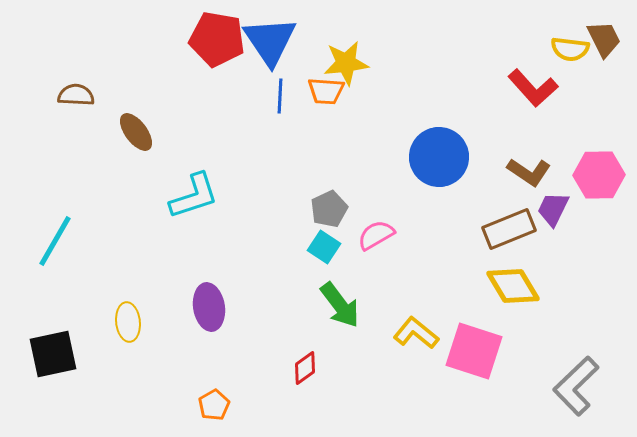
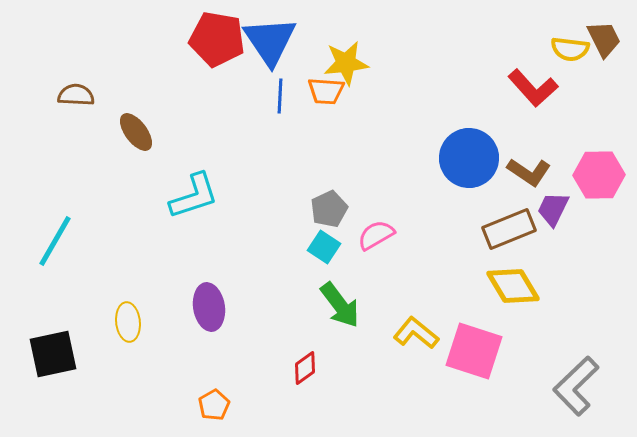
blue circle: moved 30 px right, 1 px down
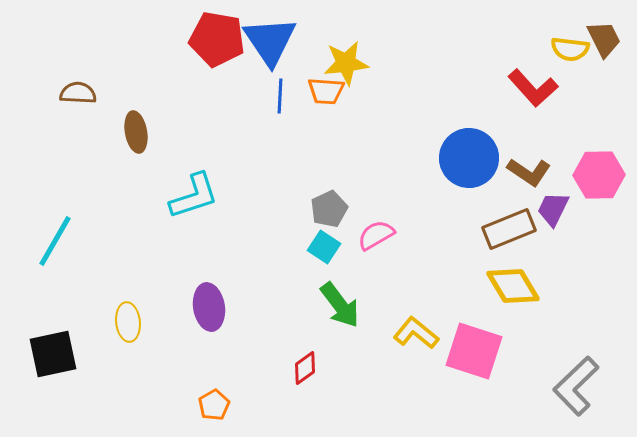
brown semicircle: moved 2 px right, 2 px up
brown ellipse: rotated 27 degrees clockwise
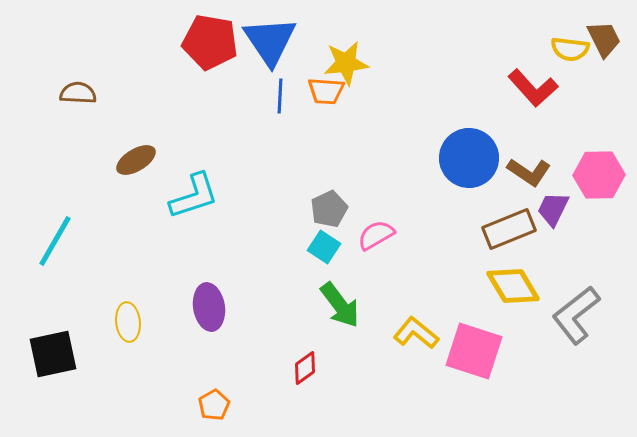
red pentagon: moved 7 px left, 3 px down
brown ellipse: moved 28 px down; rotated 69 degrees clockwise
gray L-shape: moved 71 px up; rotated 6 degrees clockwise
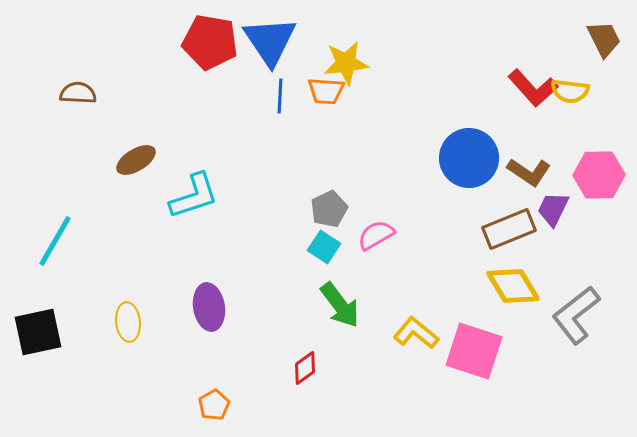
yellow semicircle: moved 42 px down
black square: moved 15 px left, 22 px up
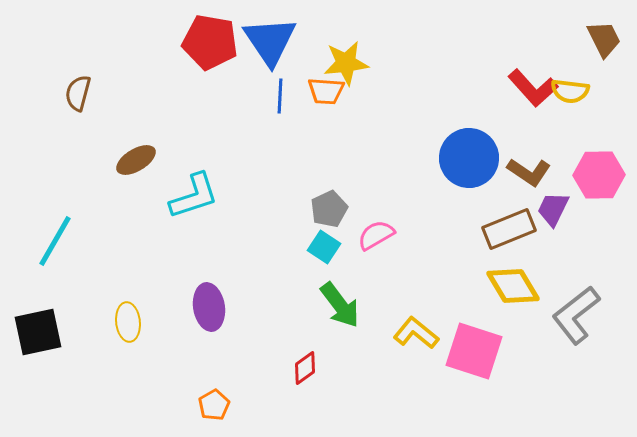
brown semicircle: rotated 78 degrees counterclockwise
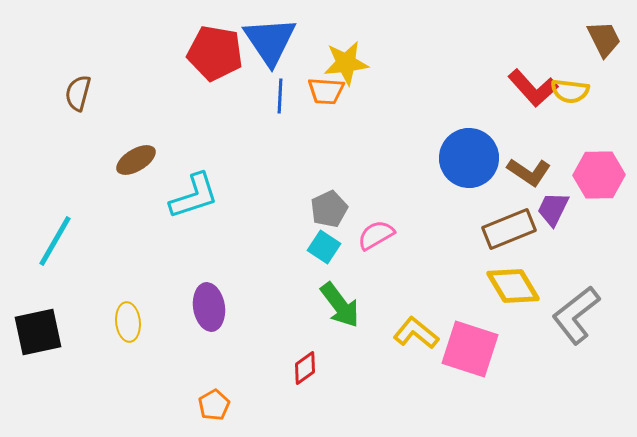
red pentagon: moved 5 px right, 11 px down
pink square: moved 4 px left, 2 px up
